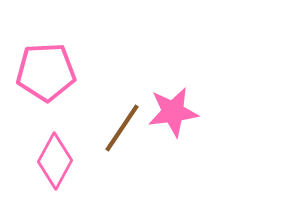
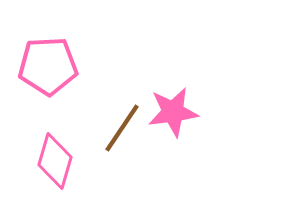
pink pentagon: moved 2 px right, 6 px up
pink diamond: rotated 12 degrees counterclockwise
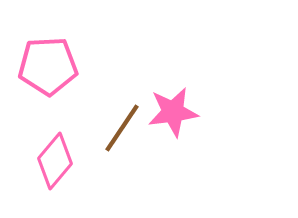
pink diamond: rotated 24 degrees clockwise
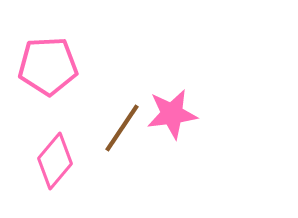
pink star: moved 1 px left, 2 px down
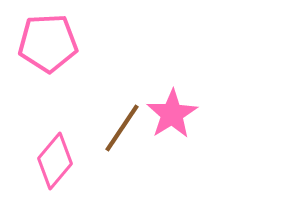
pink pentagon: moved 23 px up
pink star: rotated 24 degrees counterclockwise
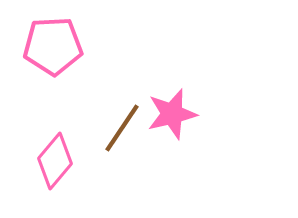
pink pentagon: moved 5 px right, 3 px down
pink star: rotated 18 degrees clockwise
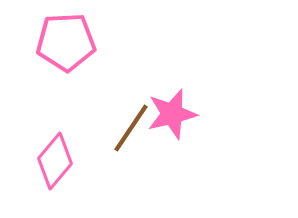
pink pentagon: moved 13 px right, 4 px up
brown line: moved 9 px right
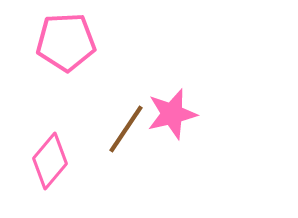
brown line: moved 5 px left, 1 px down
pink diamond: moved 5 px left
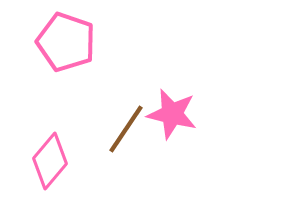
pink pentagon: rotated 22 degrees clockwise
pink star: rotated 27 degrees clockwise
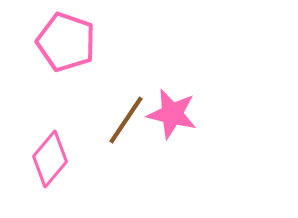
brown line: moved 9 px up
pink diamond: moved 2 px up
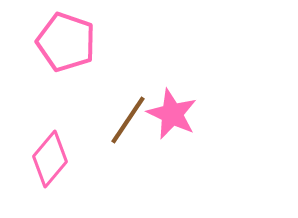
pink star: rotated 12 degrees clockwise
brown line: moved 2 px right
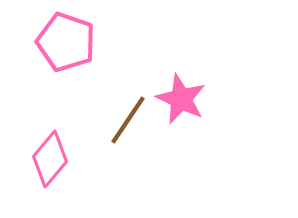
pink star: moved 9 px right, 15 px up
